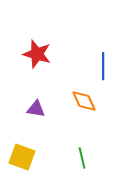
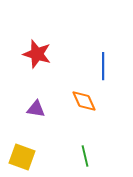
green line: moved 3 px right, 2 px up
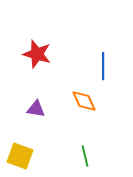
yellow square: moved 2 px left, 1 px up
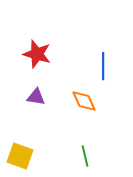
purple triangle: moved 12 px up
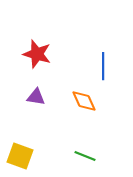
green line: rotated 55 degrees counterclockwise
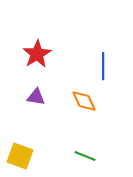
red star: rotated 24 degrees clockwise
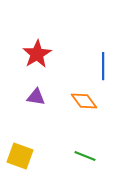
orange diamond: rotated 12 degrees counterclockwise
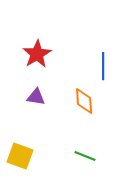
orange diamond: rotated 32 degrees clockwise
